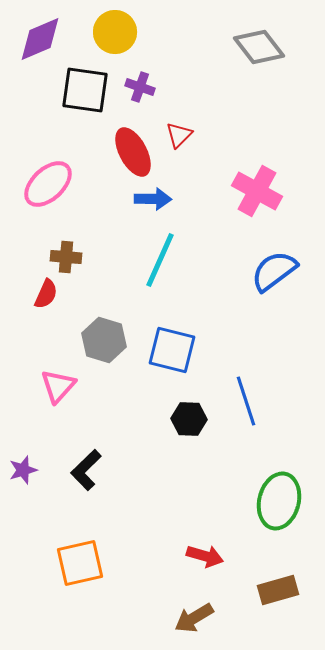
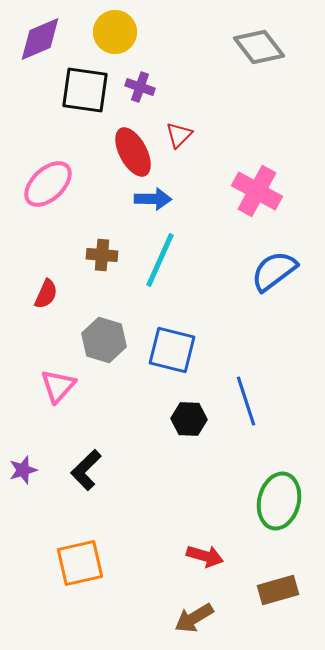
brown cross: moved 36 px right, 2 px up
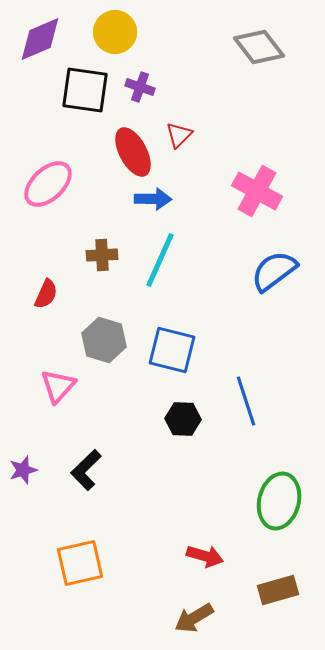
brown cross: rotated 8 degrees counterclockwise
black hexagon: moved 6 px left
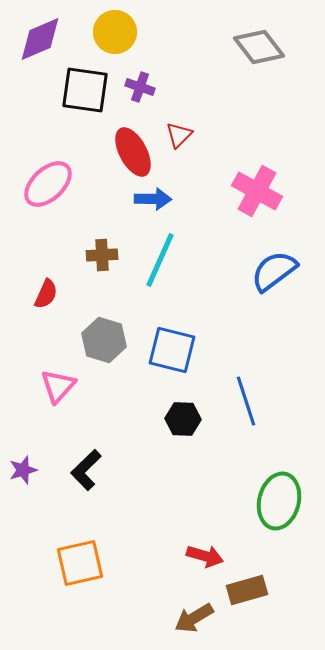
brown rectangle: moved 31 px left
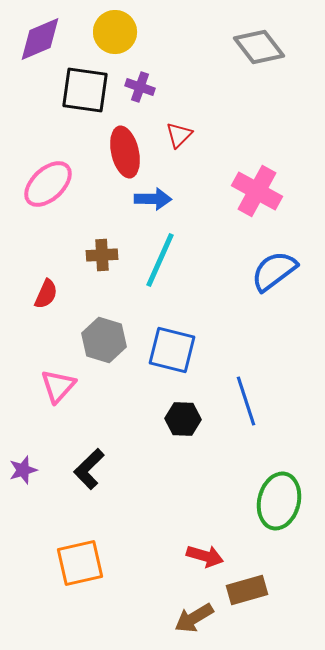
red ellipse: moved 8 px left; rotated 15 degrees clockwise
black L-shape: moved 3 px right, 1 px up
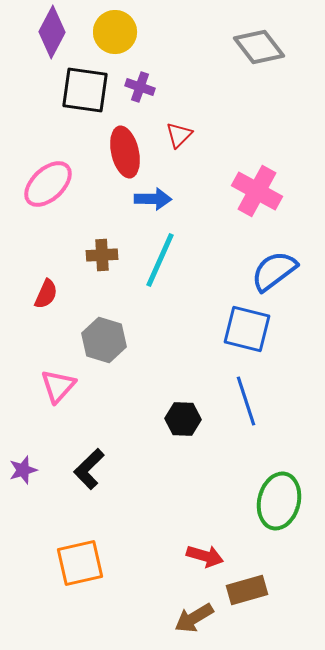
purple diamond: moved 12 px right, 7 px up; rotated 39 degrees counterclockwise
blue square: moved 75 px right, 21 px up
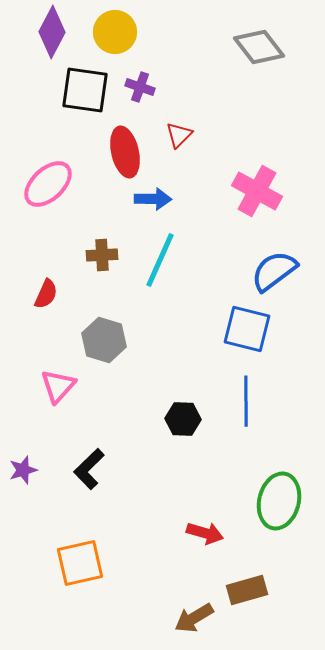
blue line: rotated 18 degrees clockwise
red arrow: moved 23 px up
